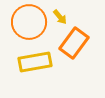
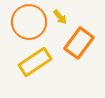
orange rectangle: moved 5 px right
yellow rectangle: rotated 24 degrees counterclockwise
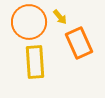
orange rectangle: rotated 60 degrees counterclockwise
yellow rectangle: rotated 60 degrees counterclockwise
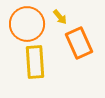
orange circle: moved 2 px left, 2 px down
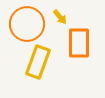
orange rectangle: rotated 24 degrees clockwise
yellow rectangle: moved 3 px right; rotated 24 degrees clockwise
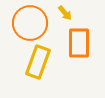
yellow arrow: moved 5 px right, 4 px up
orange circle: moved 3 px right, 1 px up
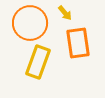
orange rectangle: moved 1 px left; rotated 8 degrees counterclockwise
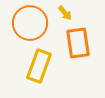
yellow rectangle: moved 1 px right, 4 px down
